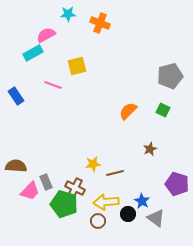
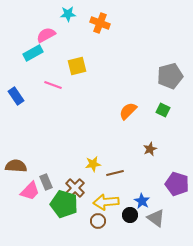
brown cross: rotated 18 degrees clockwise
black circle: moved 2 px right, 1 px down
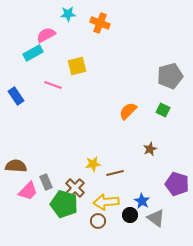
pink trapezoid: moved 2 px left
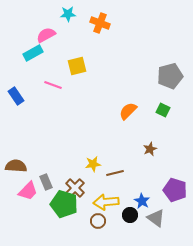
purple pentagon: moved 2 px left, 6 px down
